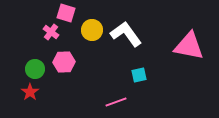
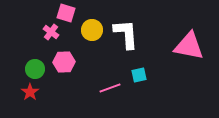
white L-shape: rotated 32 degrees clockwise
pink line: moved 6 px left, 14 px up
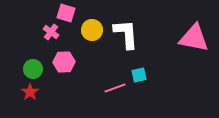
pink triangle: moved 5 px right, 8 px up
green circle: moved 2 px left
pink line: moved 5 px right
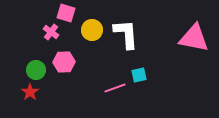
green circle: moved 3 px right, 1 px down
